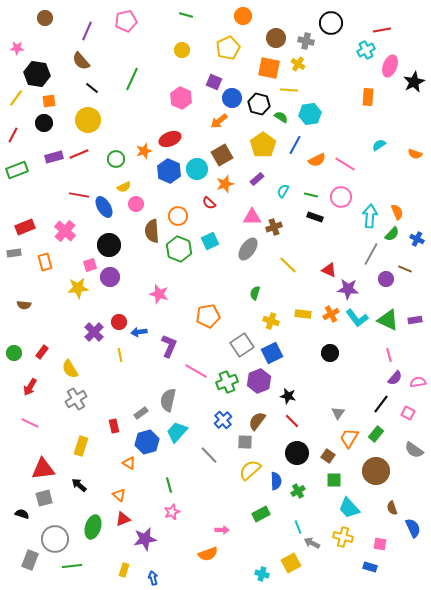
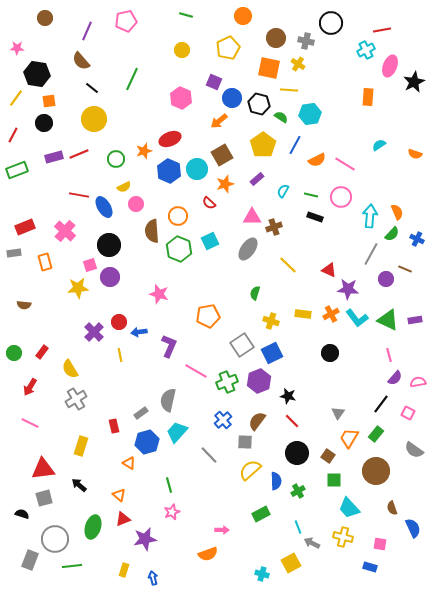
yellow circle at (88, 120): moved 6 px right, 1 px up
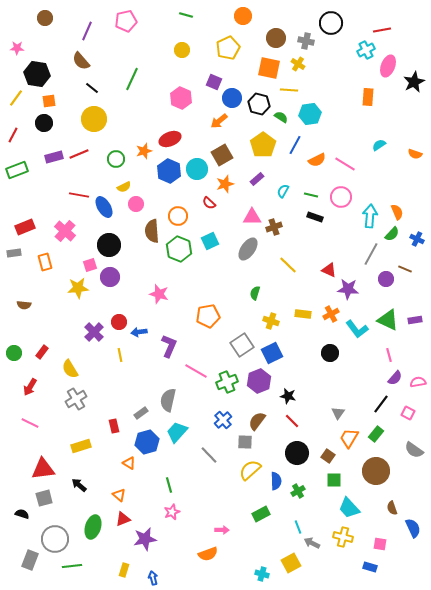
pink ellipse at (390, 66): moved 2 px left
cyan L-shape at (357, 318): moved 11 px down
yellow rectangle at (81, 446): rotated 54 degrees clockwise
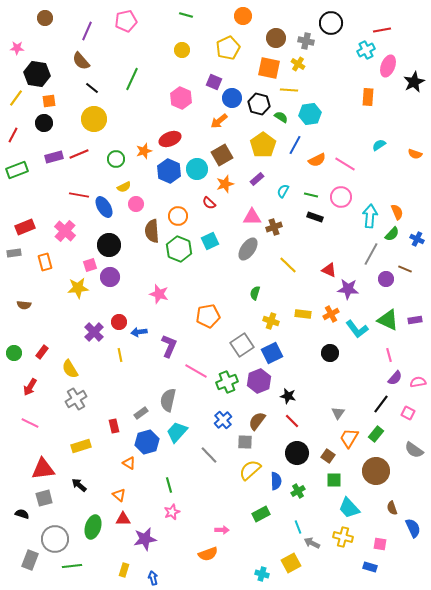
red triangle at (123, 519): rotated 21 degrees clockwise
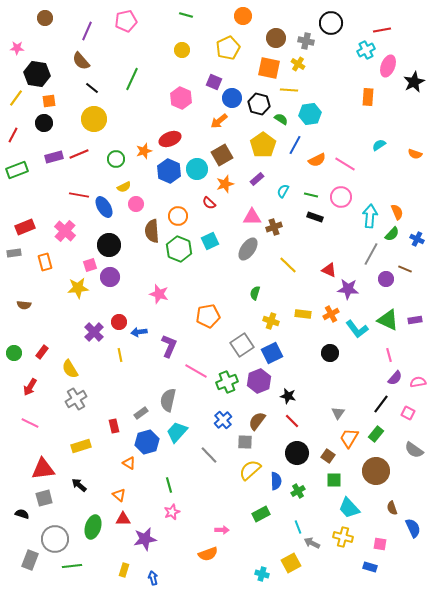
green semicircle at (281, 117): moved 2 px down
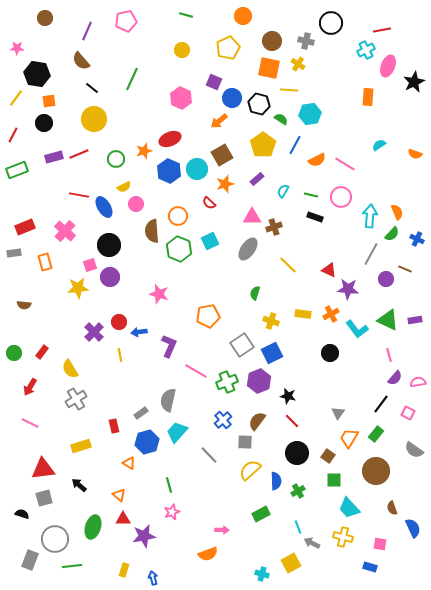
brown circle at (276, 38): moved 4 px left, 3 px down
purple star at (145, 539): moved 1 px left, 3 px up
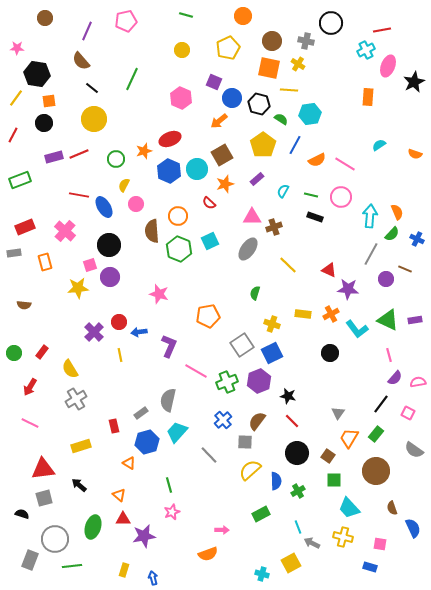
green rectangle at (17, 170): moved 3 px right, 10 px down
yellow semicircle at (124, 187): moved 2 px up; rotated 144 degrees clockwise
yellow cross at (271, 321): moved 1 px right, 3 px down
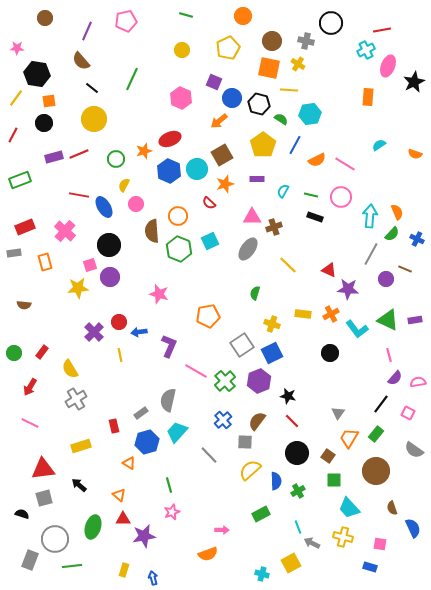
purple rectangle at (257, 179): rotated 40 degrees clockwise
green cross at (227, 382): moved 2 px left, 1 px up; rotated 20 degrees counterclockwise
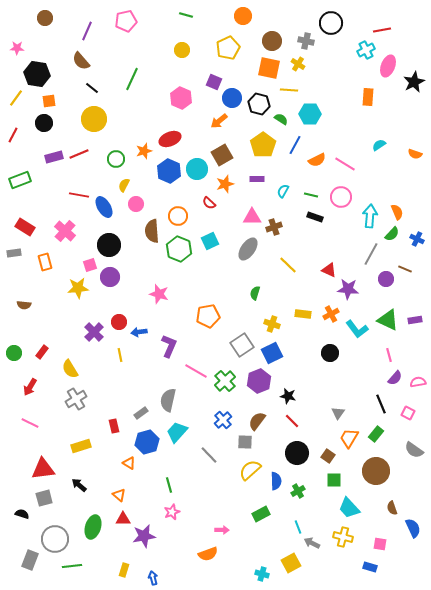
cyan hexagon at (310, 114): rotated 10 degrees clockwise
red rectangle at (25, 227): rotated 54 degrees clockwise
black line at (381, 404): rotated 60 degrees counterclockwise
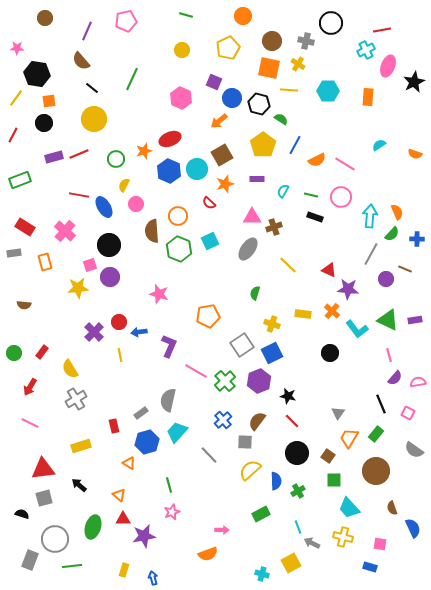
cyan hexagon at (310, 114): moved 18 px right, 23 px up
blue cross at (417, 239): rotated 24 degrees counterclockwise
orange cross at (331, 314): moved 1 px right, 3 px up; rotated 21 degrees counterclockwise
